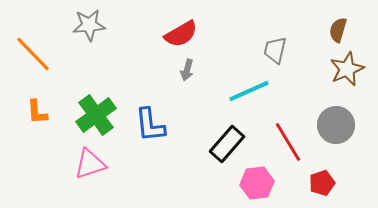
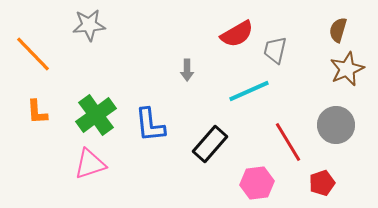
red semicircle: moved 56 px right
gray arrow: rotated 15 degrees counterclockwise
black rectangle: moved 17 px left
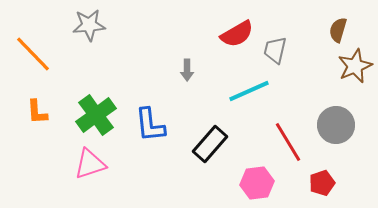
brown star: moved 8 px right, 3 px up
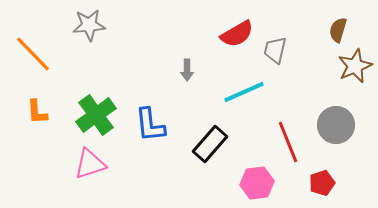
cyan line: moved 5 px left, 1 px down
red line: rotated 9 degrees clockwise
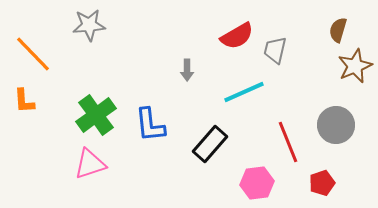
red semicircle: moved 2 px down
orange L-shape: moved 13 px left, 11 px up
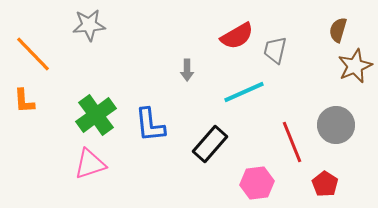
red line: moved 4 px right
red pentagon: moved 3 px right, 1 px down; rotated 20 degrees counterclockwise
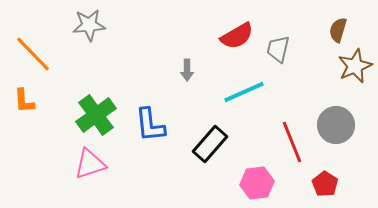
gray trapezoid: moved 3 px right, 1 px up
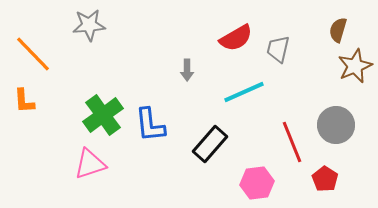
red semicircle: moved 1 px left, 2 px down
green cross: moved 7 px right
red pentagon: moved 5 px up
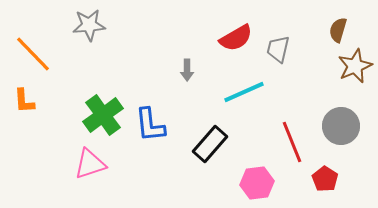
gray circle: moved 5 px right, 1 px down
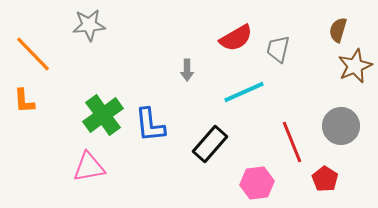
pink triangle: moved 1 px left, 3 px down; rotated 8 degrees clockwise
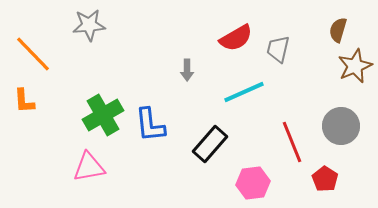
green cross: rotated 6 degrees clockwise
pink hexagon: moved 4 px left
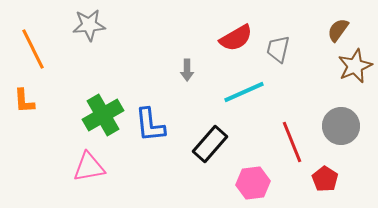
brown semicircle: rotated 20 degrees clockwise
orange line: moved 5 px up; rotated 18 degrees clockwise
